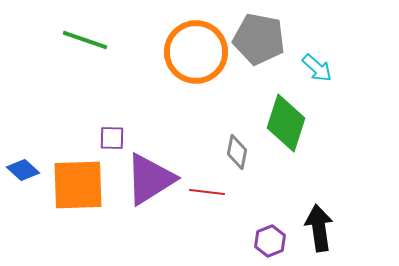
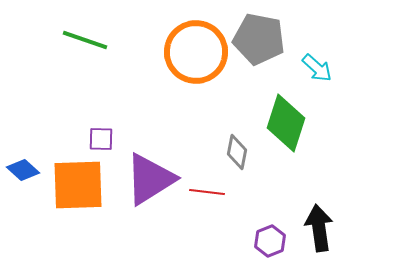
purple square: moved 11 px left, 1 px down
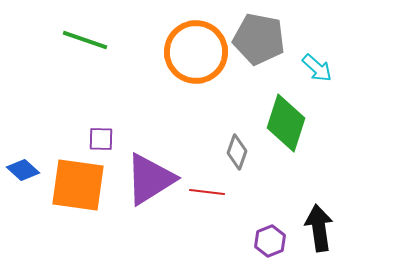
gray diamond: rotated 8 degrees clockwise
orange square: rotated 10 degrees clockwise
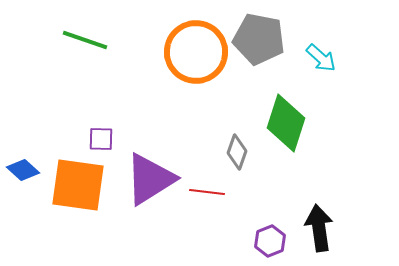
cyan arrow: moved 4 px right, 10 px up
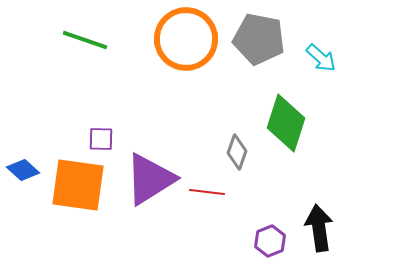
orange circle: moved 10 px left, 13 px up
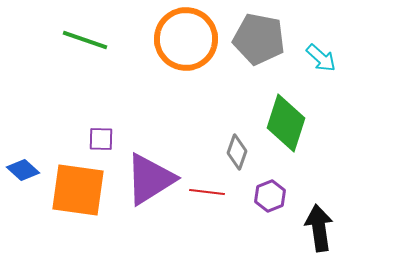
orange square: moved 5 px down
purple hexagon: moved 45 px up
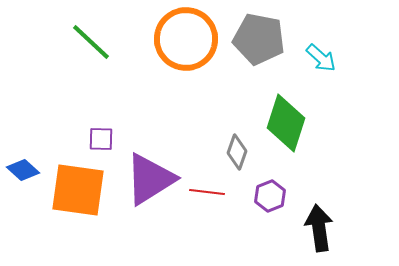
green line: moved 6 px right, 2 px down; rotated 24 degrees clockwise
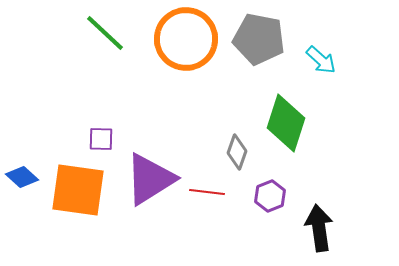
green line: moved 14 px right, 9 px up
cyan arrow: moved 2 px down
blue diamond: moved 1 px left, 7 px down
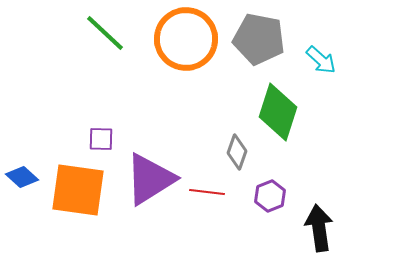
green diamond: moved 8 px left, 11 px up
